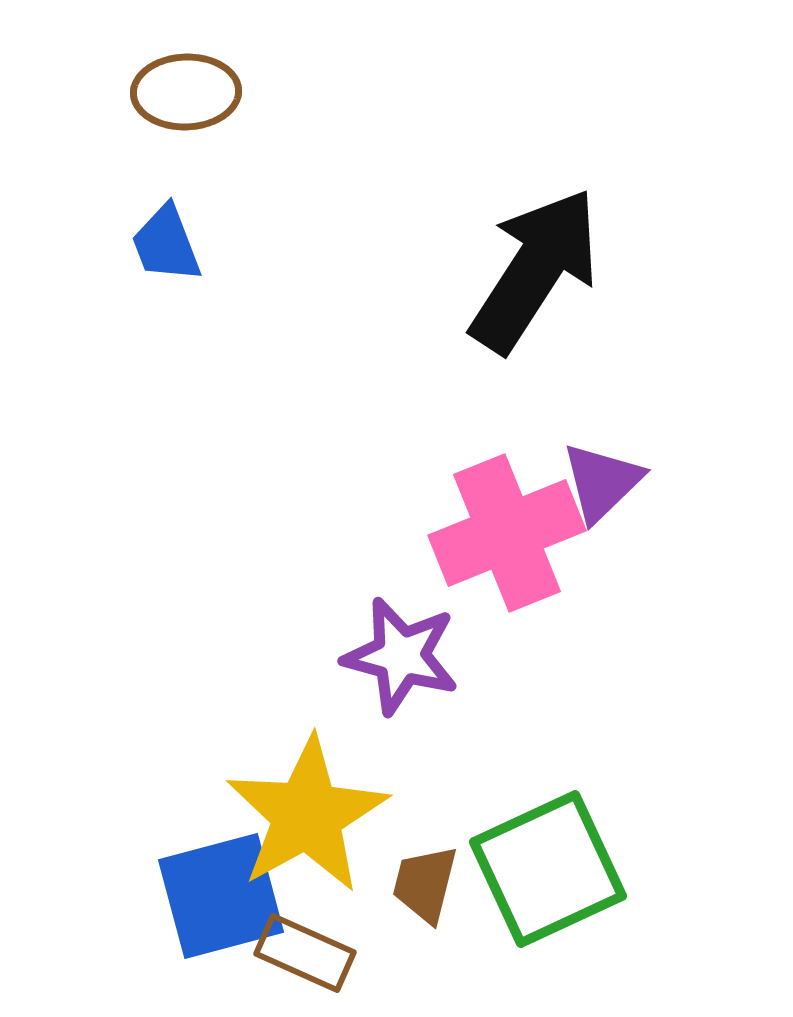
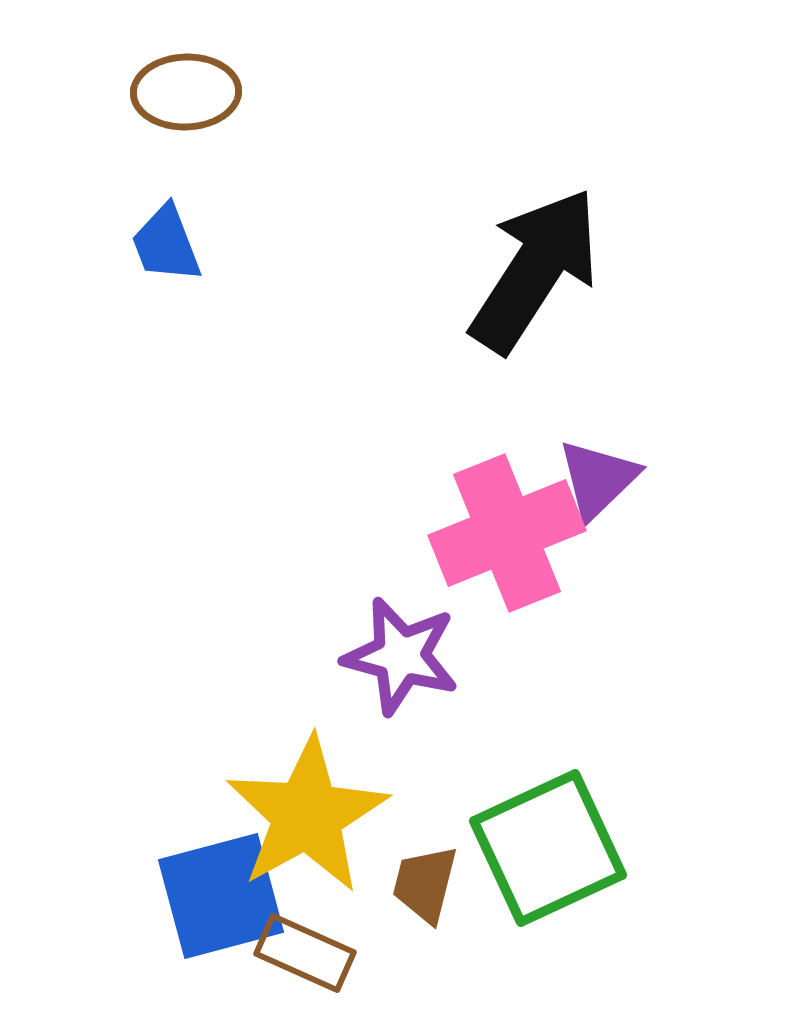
purple triangle: moved 4 px left, 3 px up
green square: moved 21 px up
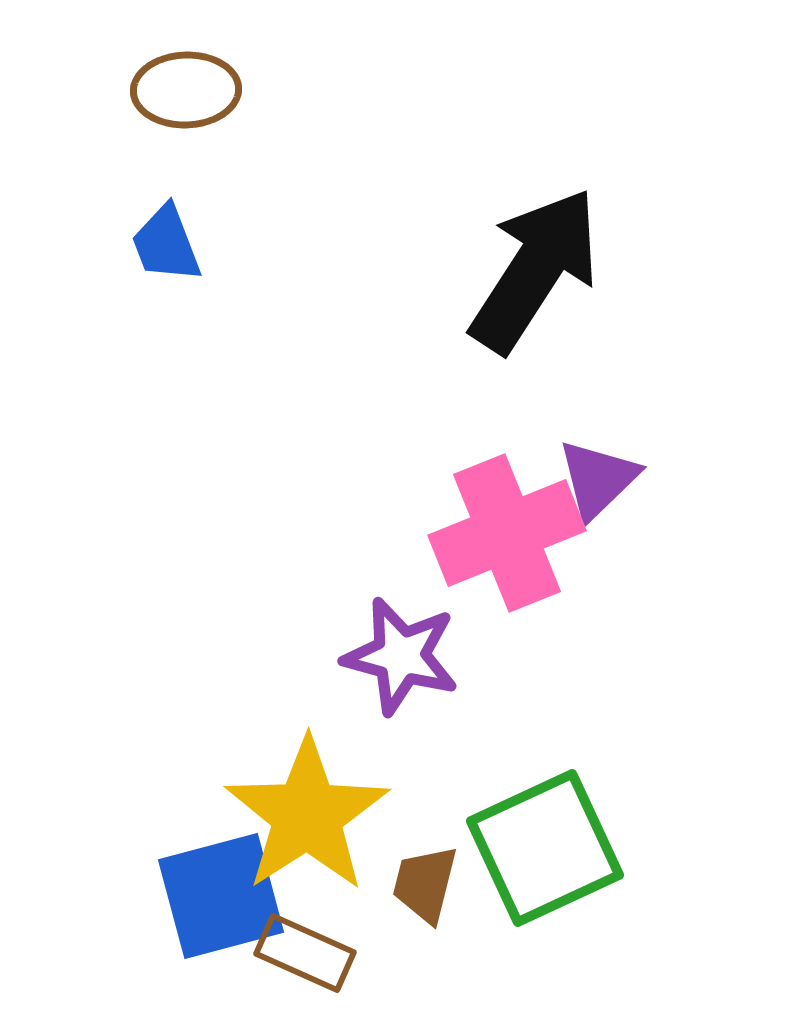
brown ellipse: moved 2 px up
yellow star: rotated 4 degrees counterclockwise
green square: moved 3 px left
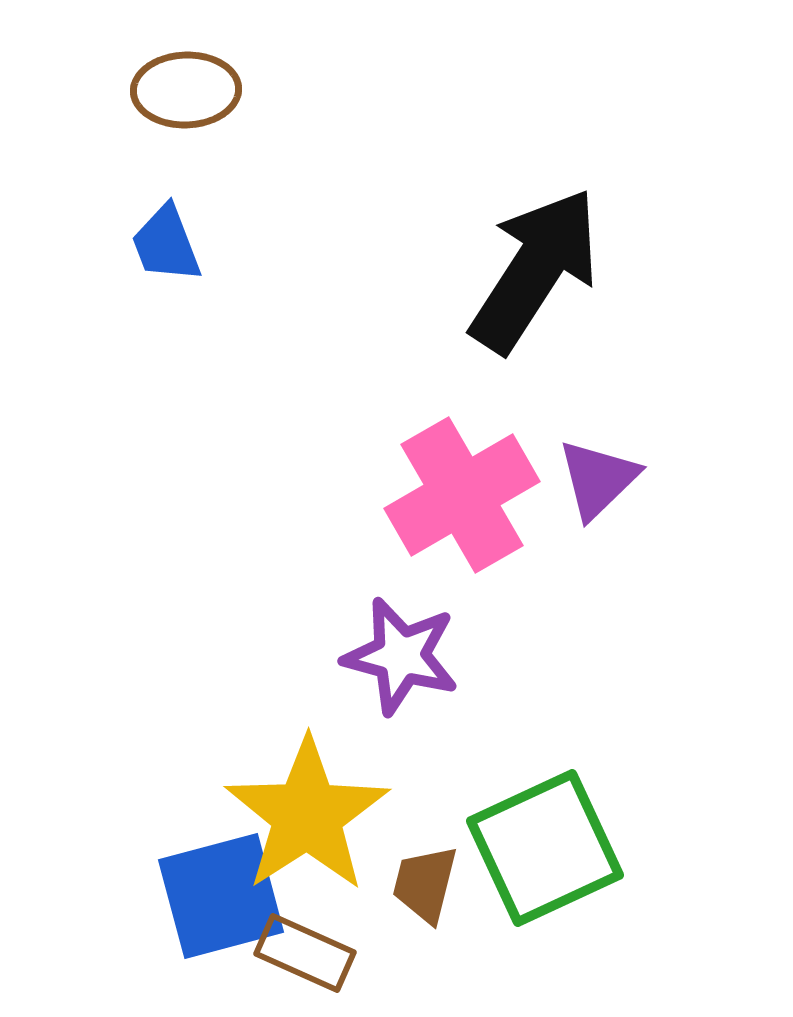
pink cross: moved 45 px left, 38 px up; rotated 8 degrees counterclockwise
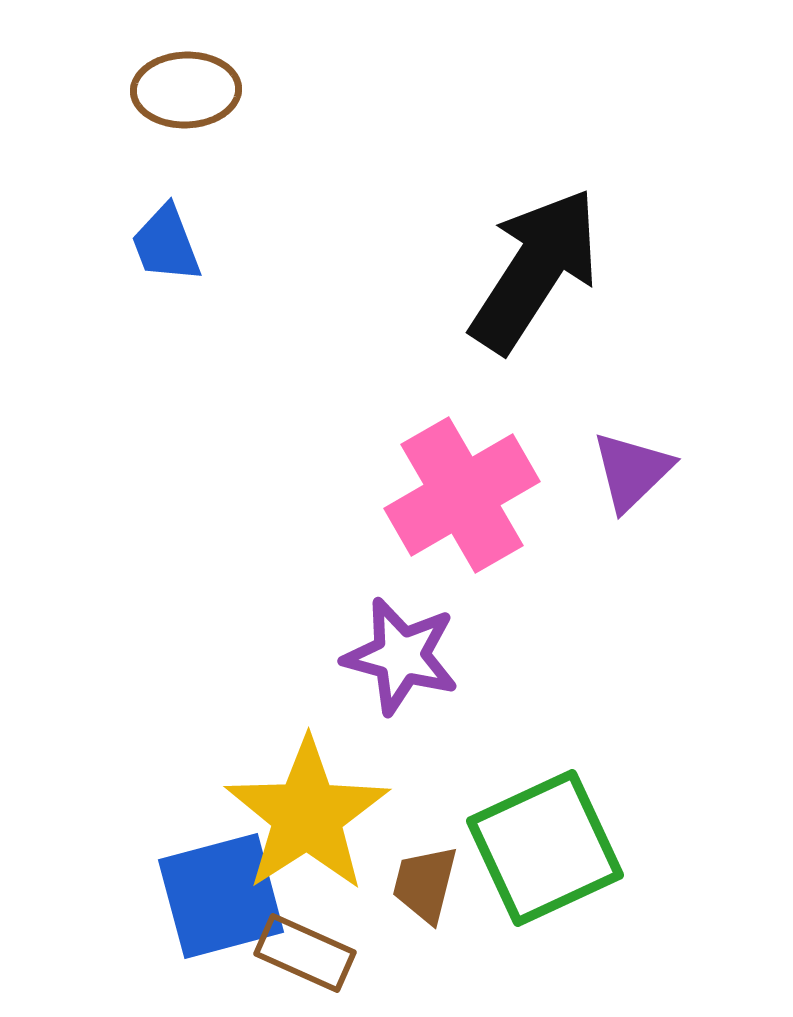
purple triangle: moved 34 px right, 8 px up
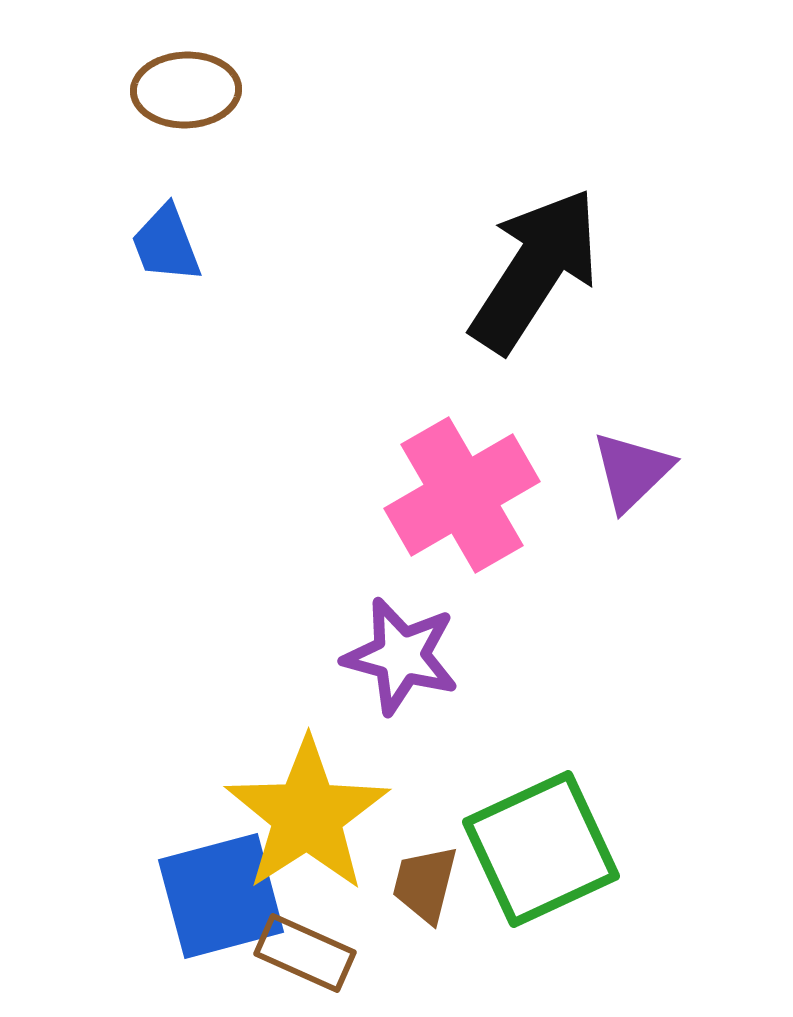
green square: moved 4 px left, 1 px down
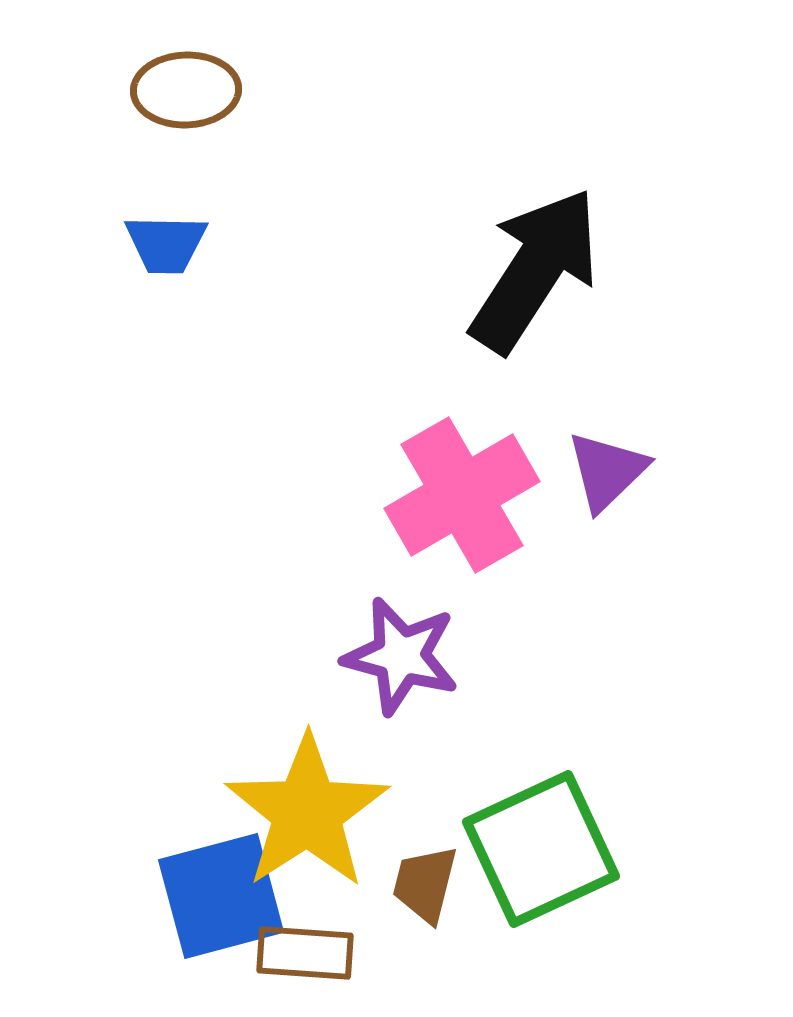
blue trapezoid: rotated 68 degrees counterclockwise
purple triangle: moved 25 px left
yellow star: moved 3 px up
brown rectangle: rotated 20 degrees counterclockwise
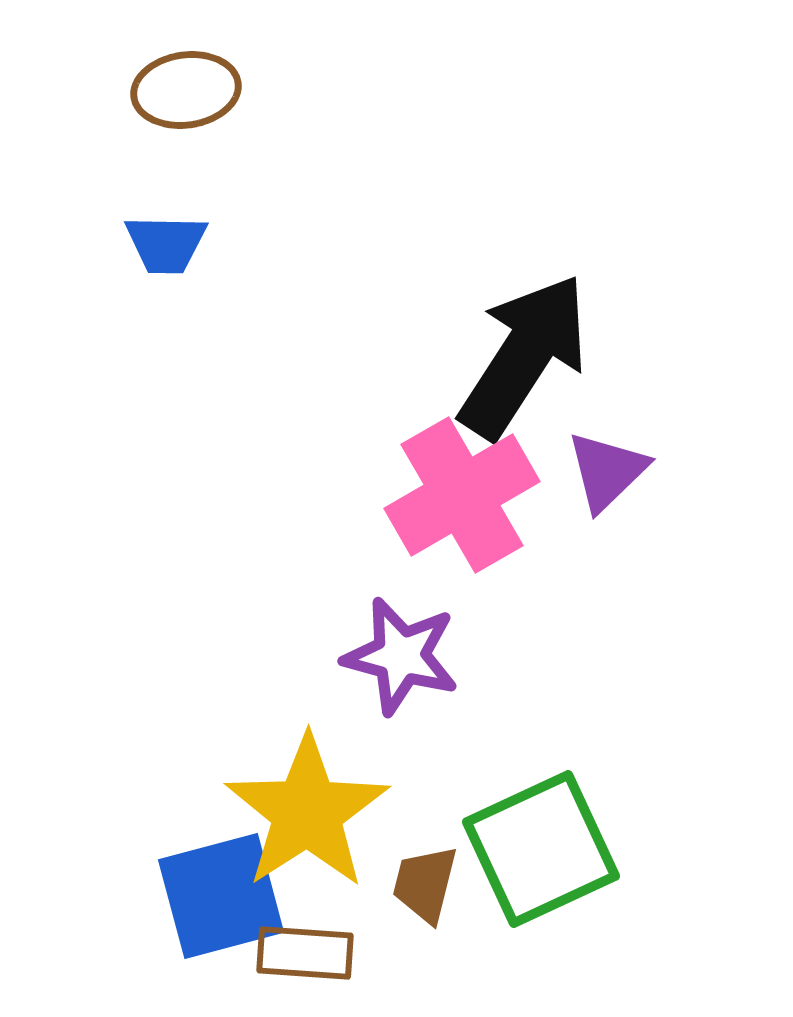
brown ellipse: rotated 6 degrees counterclockwise
black arrow: moved 11 px left, 86 px down
